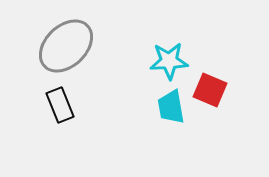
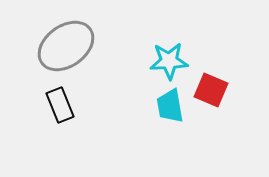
gray ellipse: rotated 8 degrees clockwise
red square: moved 1 px right
cyan trapezoid: moved 1 px left, 1 px up
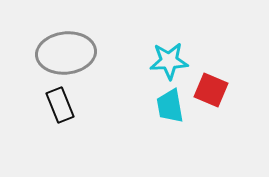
gray ellipse: moved 7 px down; rotated 30 degrees clockwise
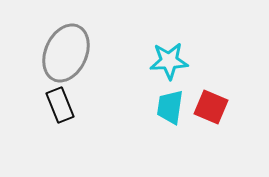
gray ellipse: rotated 60 degrees counterclockwise
red square: moved 17 px down
cyan trapezoid: moved 1 px down; rotated 18 degrees clockwise
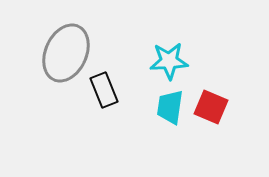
black rectangle: moved 44 px right, 15 px up
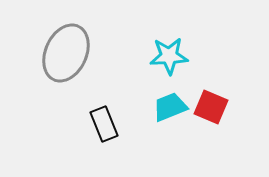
cyan star: moved 5 px up
black rectangle: moved 34 px down
cyan trapezoid: rotated 60 degrees clockwise
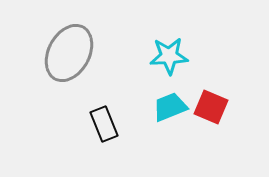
gray ellipse: moved 3 px right; rotated 4 degrees clockwise
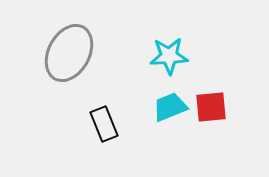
red square: rotated 28 degrees counterclockwise
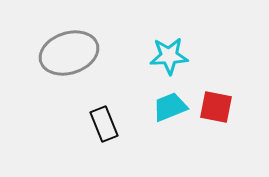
gray ellipse: rotated 44 degrees clockwise
red square: moved 5 px right; rotated 16 degrees clockwise
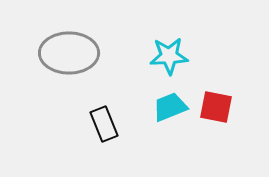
gray ellipse: rotated 18 degrees clockwise
